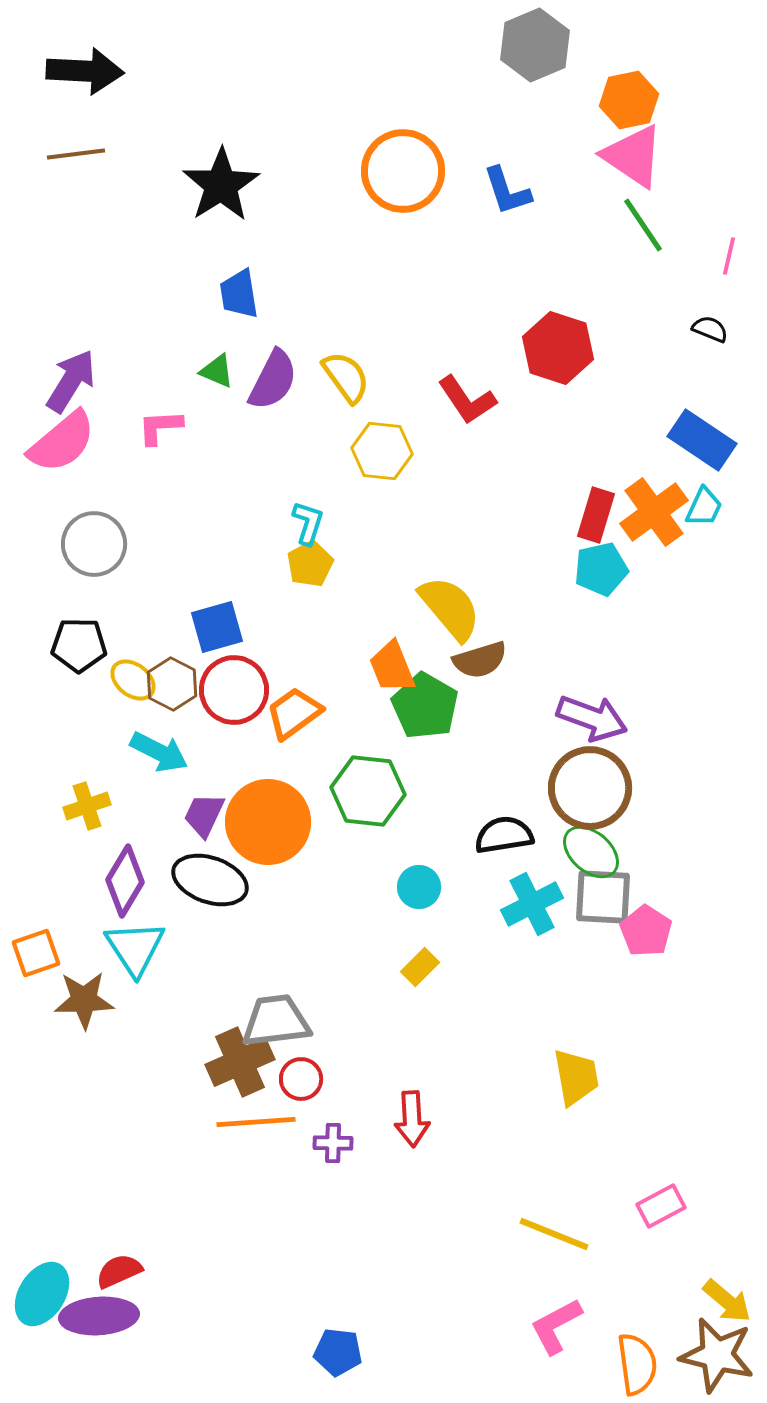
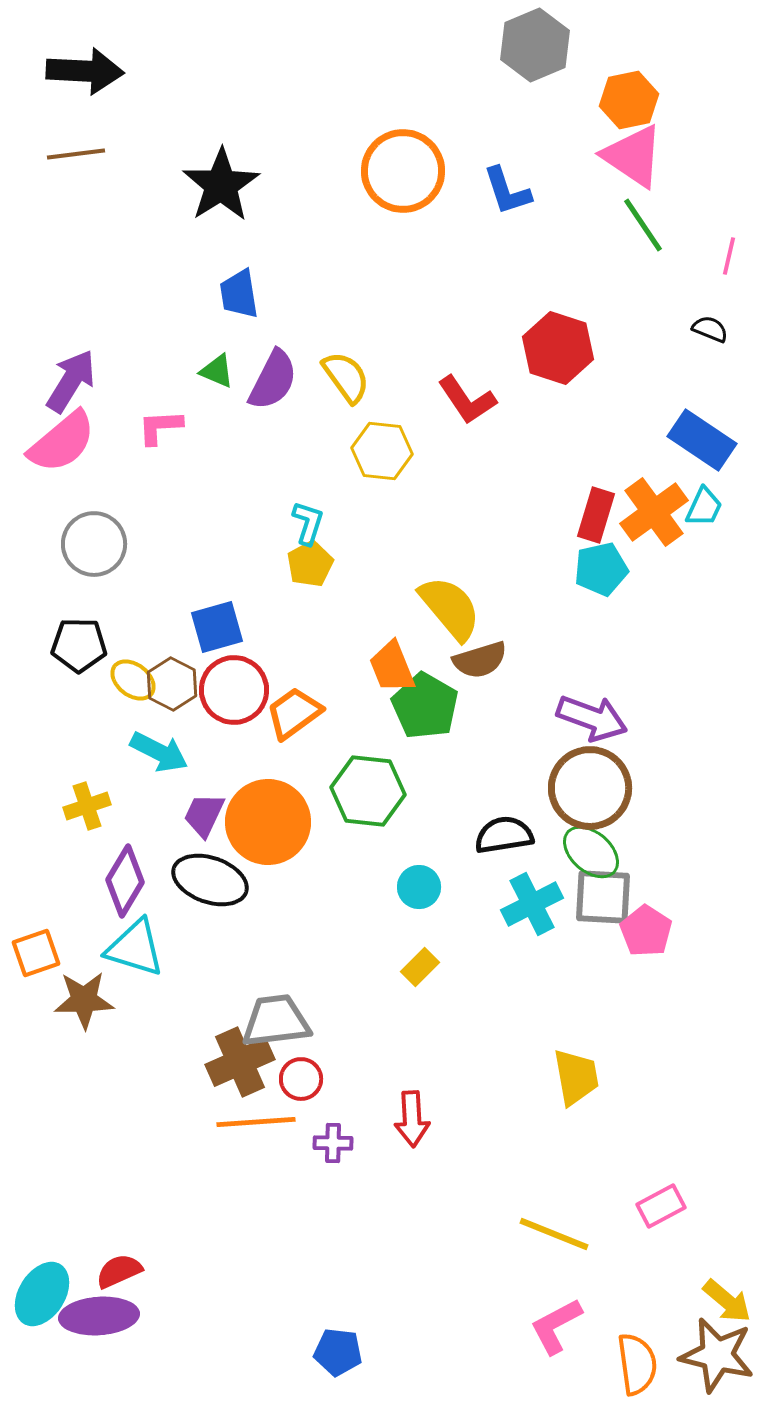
cyan triangle at (135, 948): rotated 40 degrees counterclockwise
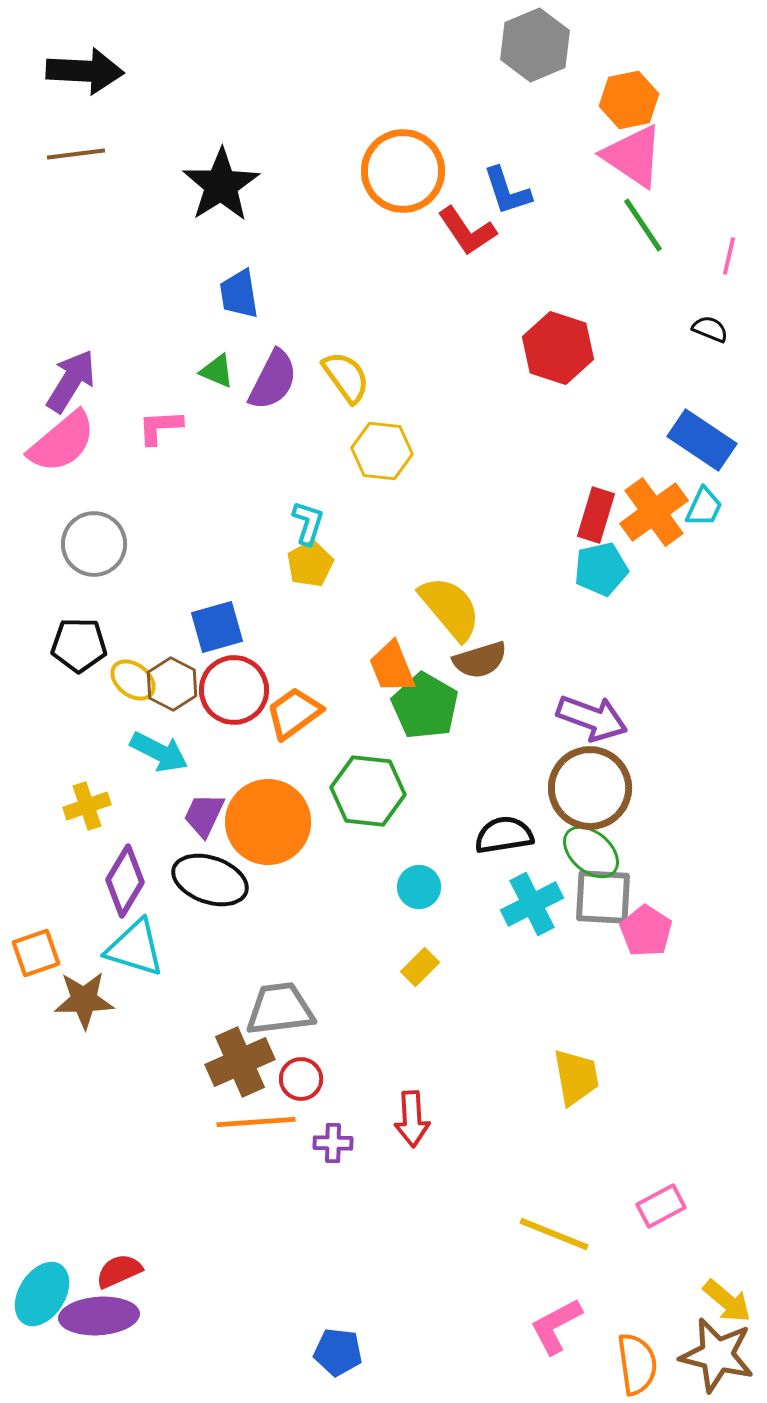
red L-shape at (467, 400): moved 169 px up
gray trapezoid at (276, 1021): moved 4 px right, 12 px up
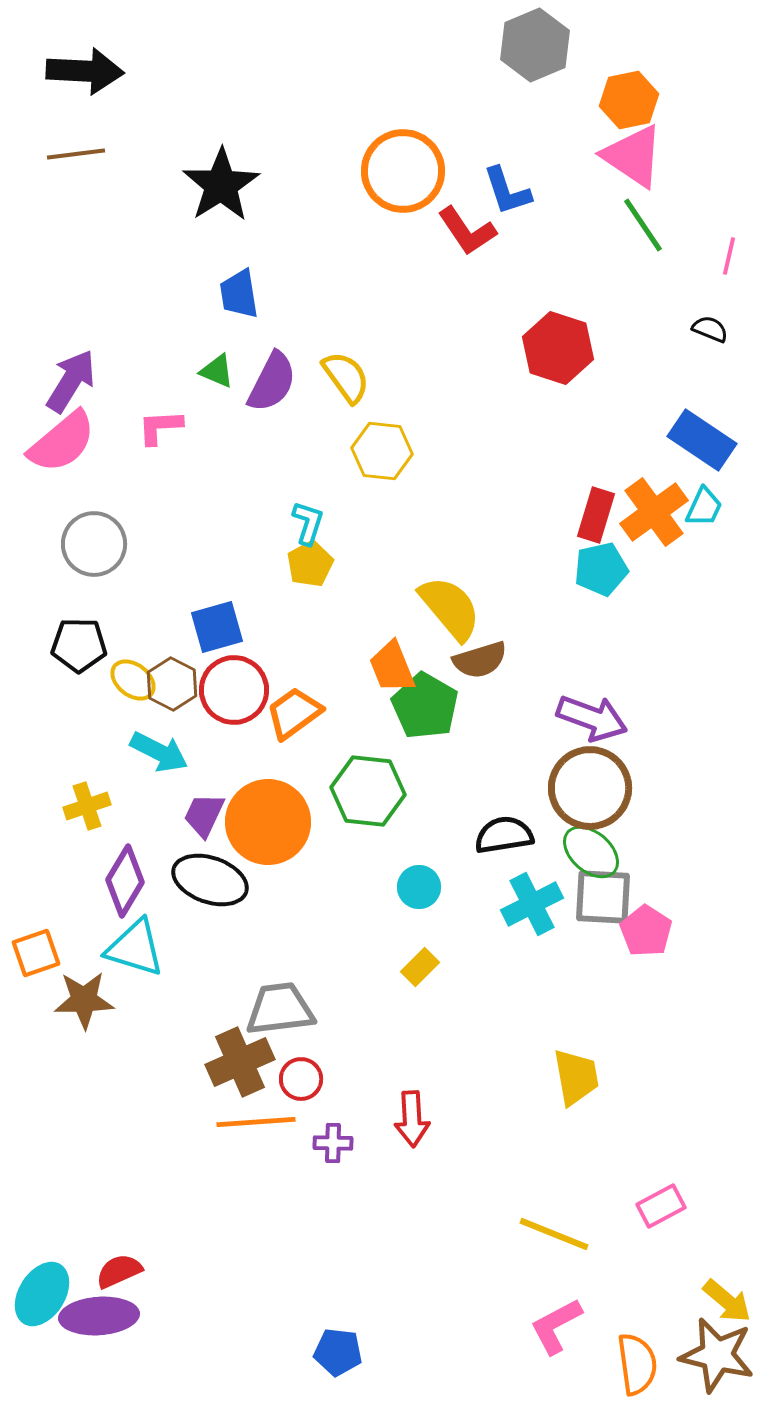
purple semicircle at (273, 380): moved 1 px left, 2 px down
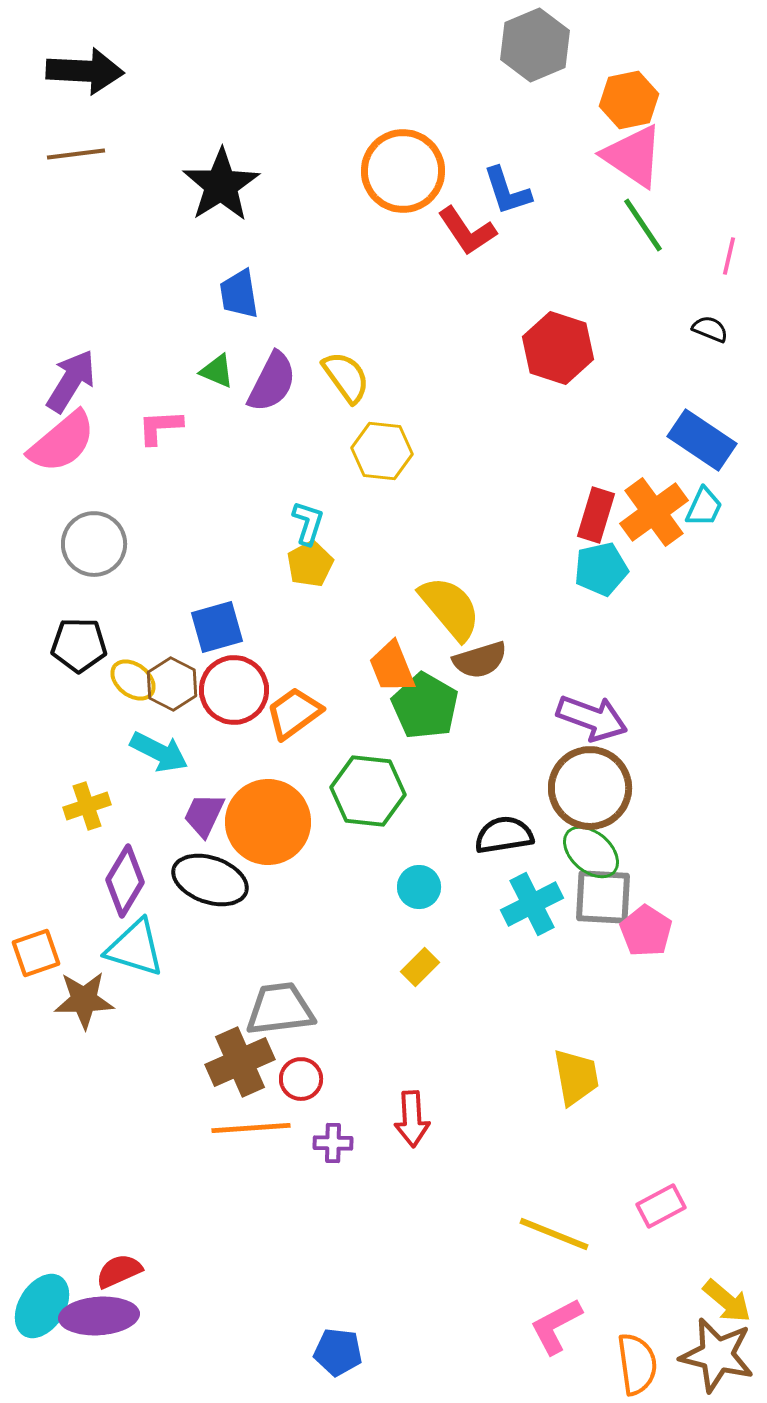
orange line at (256, 1122): moved 5 px left, 6 px down
cyan ellipse at (42, 1294): moved 12 px down
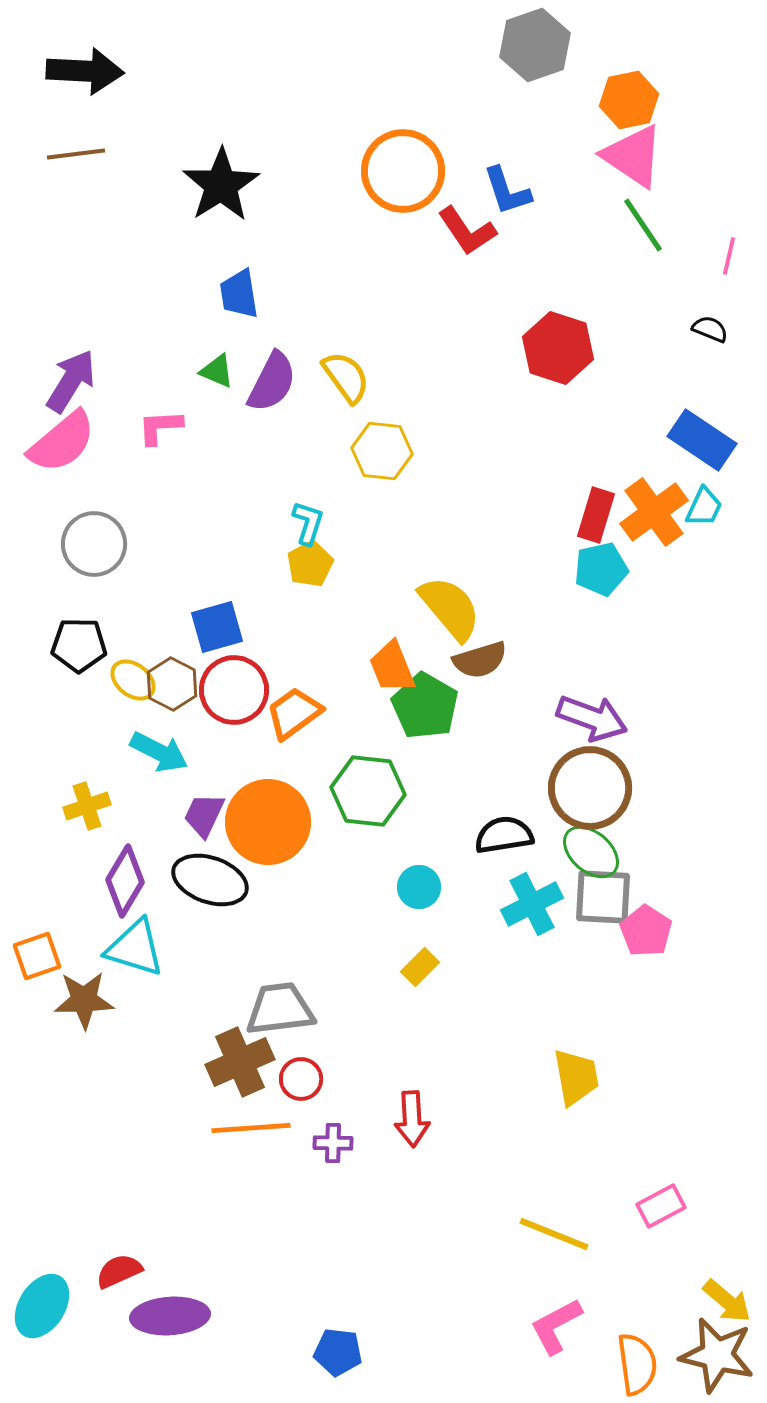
gray hexagon at (535, 45): rotated 4 degrees clockwise
orange square at (36, 953): moved 1 px right, 3 px down
purple ellipse at (99, 1316): moved 71 px right
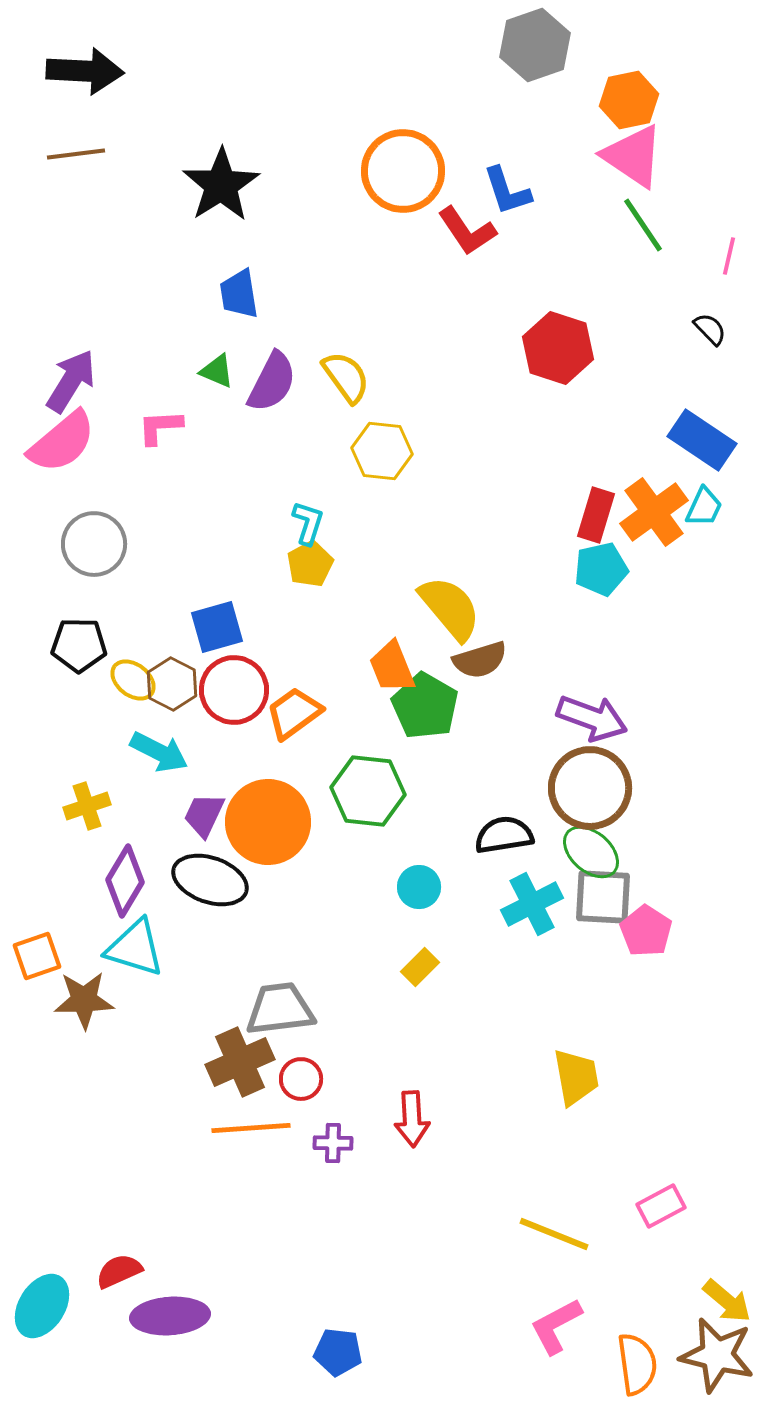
black semicircle at (710, 329): rotated 24 degrees clockwise
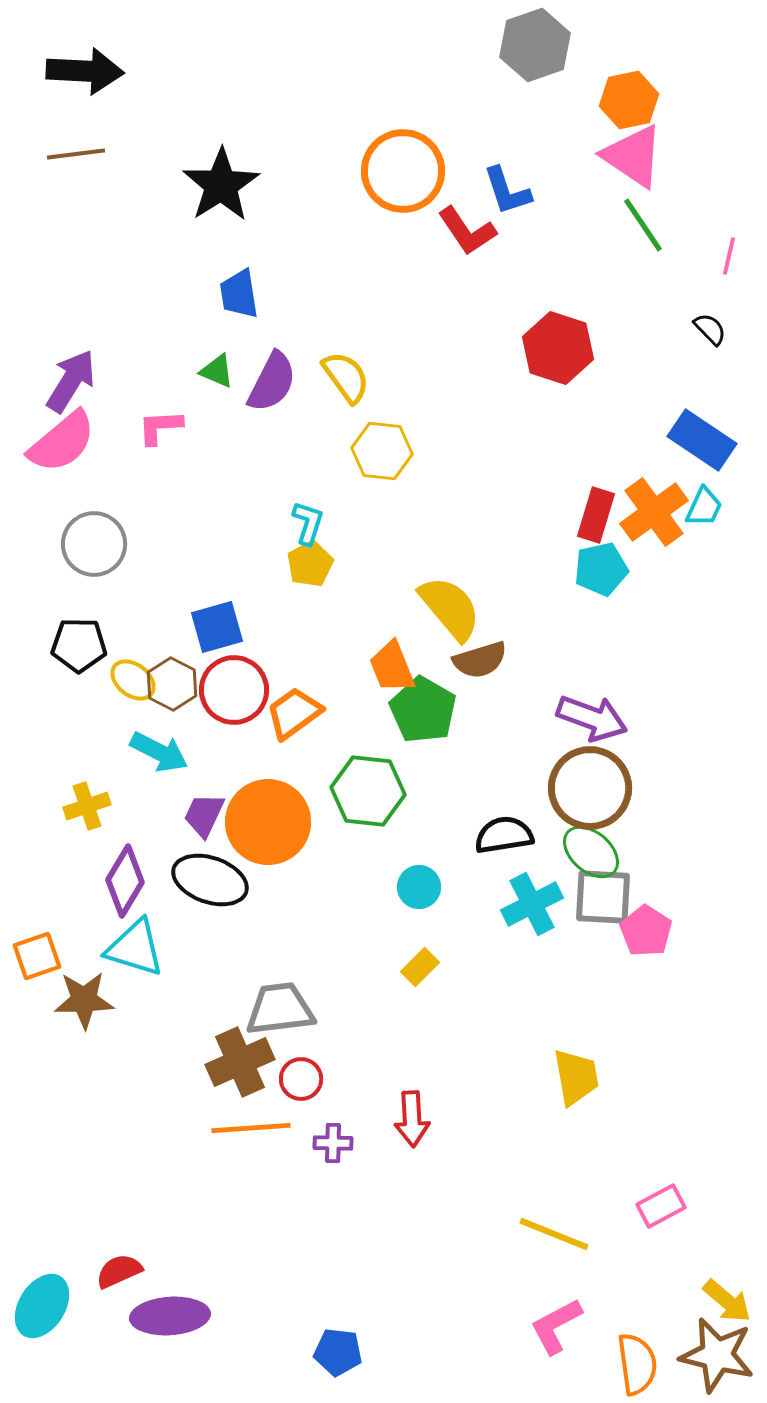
green pentagon at (425, 706): moved 2 px left, 4 px down
